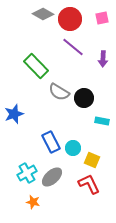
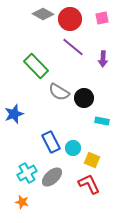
orange star: moved 11 px left
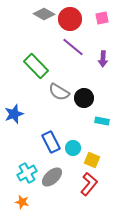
gray diamond: moved 1 px right
red L-shape: rotated 65 degrees clockwise
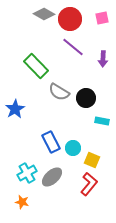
black circle: moved 2 px right
blue star: moved 1 px right, 5 px up; rotated 12 degrees counterclockwise
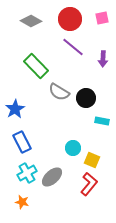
gray diamond: moved 13 px left, 7 px down
blue rectangle: moved 29 px left
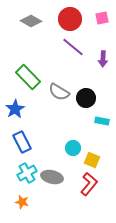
green rectangle: moved 8 px left, 11 px down
gray ellipse: rotated 55 degrees clockwise
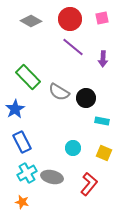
yellow square: moved 12 px right, 7 px up
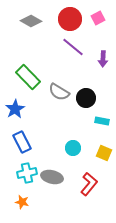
pink square: moved 4 px left; rotated 16 degrees counterclockwise
cyan cross: rotated 18 degrees clockwise
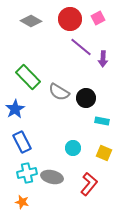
purple line: moved 8 px right
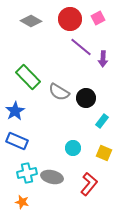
blue star: moved 2 px down
cyan rectangle: rotated 64 degrees counterclockwise
blue rectangle: moved 5 px left, 1 px up; rotated 40 degrees counterclockwise
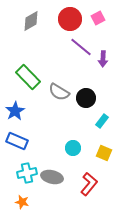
gray diamond: rotated 60 degrees counterclockwise
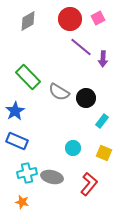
gray diamond: moved 3 px left
